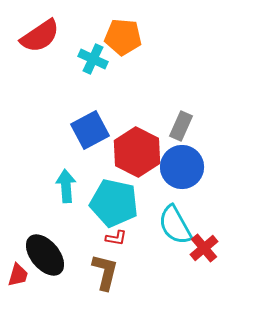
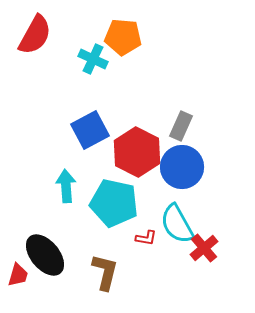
red semicircle: moved 5 px left, 1 px up; rotated 27 degrees counterclockwise
cyan semicircle: moved 2 px right, 1 px up
red L-shape: moved 30 px right
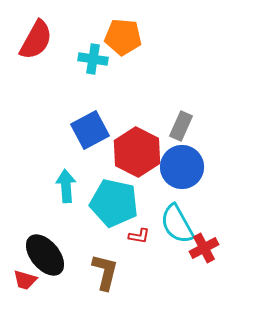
red semicircle: moved 1 px right, 5 px down
cyan cross: rotated 16 degrees counterclockwise
red L-shape: moved 7 px left, 2 px up
red cross: rotated 12 degrees clockwise
red trapezoid: moved 7 px right, 5 px down; rotated 90 degrees clockwise
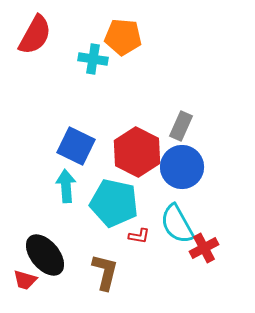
red semicircle: moved 1 px left, 5 px up
blue square: moved 14 px left, 16 px down; rotated 36 degrees counterclockwise
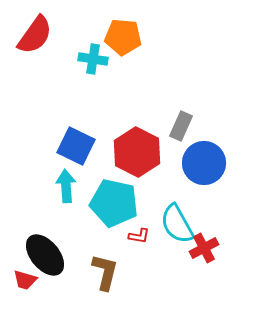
red semicircle: rotated 6 degrees clockwise
blue circle: moved 22 px right, 4 px up
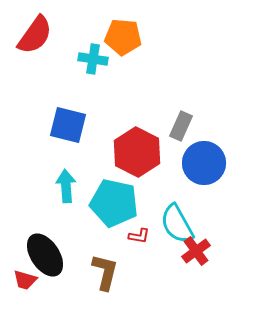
blue square: moved 8 px left, 21 px up; rotated 12 degrees counterclockwise
red cross: moved 8 px left, 3 px down; rotated 8 degrees counterclockwise
black ellipse: rotated 6 degrees clockwise
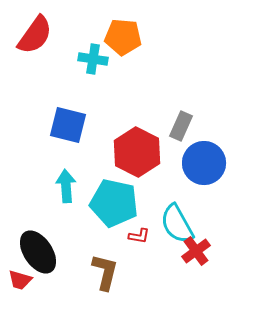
black ellipse: moved 7 px left, 3 px up
red trapezoid: moved 5 px left
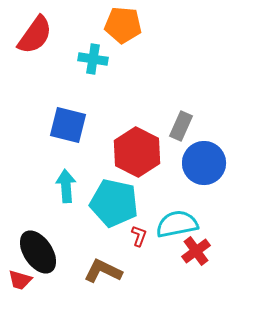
orange pentagon: moved 12 px up
cyan semicircle: rotated 108 degrees clockwise
red L-shape: rotated 80 degrees counterclockwise
brown L-shape: moved 2 px left, 1 px up; rotated 78 degrees counterclockwise
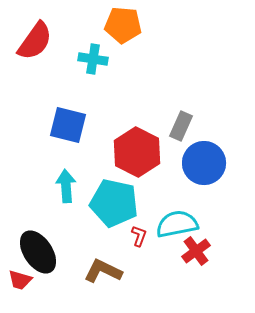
red semicircle: moved 6 px down
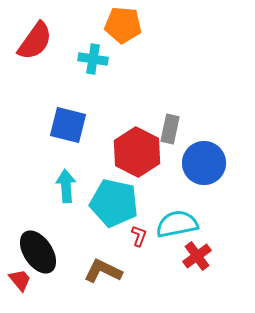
gray rectangle: moved 11 px left, 3 px down; rotated 12 degrees counterclockwise
red cross: moved 1 px right, 5 px down
red trapezoid: rotated 145 degrees counterclockwise
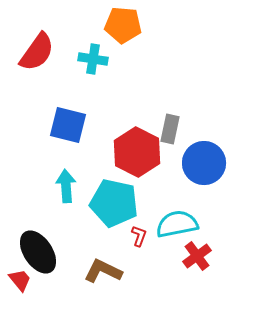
red semicircle: moved 2 px right, 11 px down
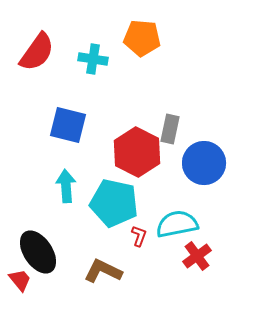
orange pentagon: moved 19 px right, 13 px down
